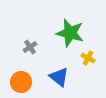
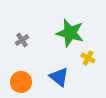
gray cross: moved 8 px left, 7 px up
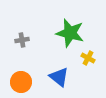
gray cross: rotated 24 degrees clockwise
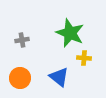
green star: rotated 8 degrees clockwise
yellow cross: moved 4 px left; rotated 24 degrees counterclockwise
orange circle: moved 1 px left, 4 px up
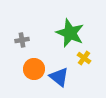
yellow cross: rotated 32 degrees clockwise
orange circle: moved 14 px right, 9 px up
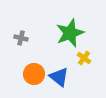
green star: rotated 28 degrees clockwise
gray cross: moved 1 px left, 2 px up; rotated 24 degrees clockwise
orange circle: moved 5 px down
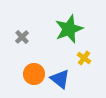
green star: moved 1 px left, 4 px up
gray cross: moved 1 px right, 1 px up; rotated 32 degrees clockwise
blue triangle: moved 1 px right, 2 px down
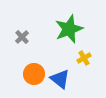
yellow cross: rotated 24 degrees clockwise
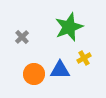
green star: moved 2 px up
blue triangle: moved 9 px up; rotated 40 degrees counterclockwise
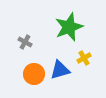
gray cross: moved 3 px right, 5 px down; rotated 16 degrees counterclockwise
blue triangle: rotated 15 degrees counterclockwise
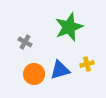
yellow cross: moved 3 px right, 6 px down; rotated 16 degrees clockwise
